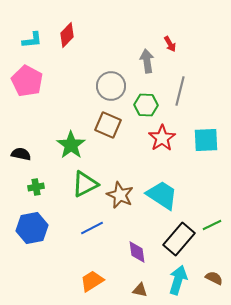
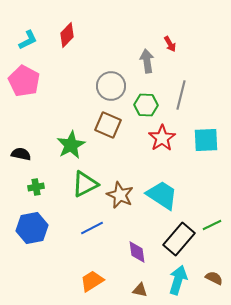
cyan L-shape: moved 4 px left; rotated 20 degrees counterclockwise
pink pentagon: moved 3 px left
gray line: moved 1 px right, 4 px down
green star: rotated 8 degrees clockwise
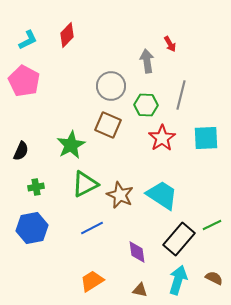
cyan square: moved 2 px up
black semicircle: moved 3 px up; rotated 102 degrees clockwise
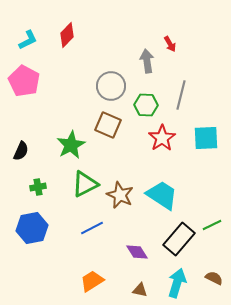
green cross: moved 2 px right
purple diamond: rotated 25 degrees counterclockwise
cyan arrow: moved 1 px left, 3 px down
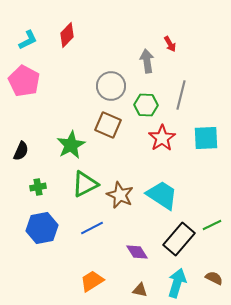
blue hexagon: moved 10 px right
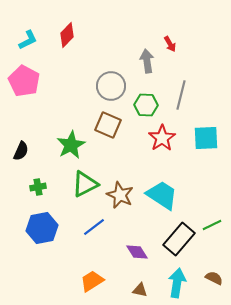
blue line: moved 2 px right, 1 px up; rotated 10 degrees counterclockwise
cyan arrow: rotated 8 degrees counterclockwise
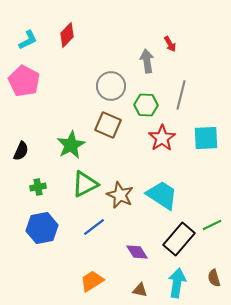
brown semicircle: rotated 132 degrees counterclockwise
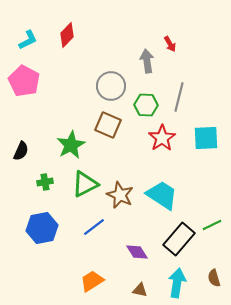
gray line: moved 2 px left, 2 px down
green cross: moved 7 px right, 5 px up
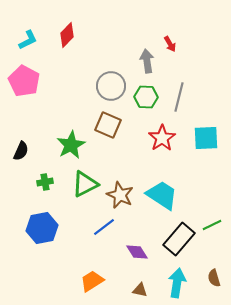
green hexagon: moved 8 px up
blue line: moved 10 px right
